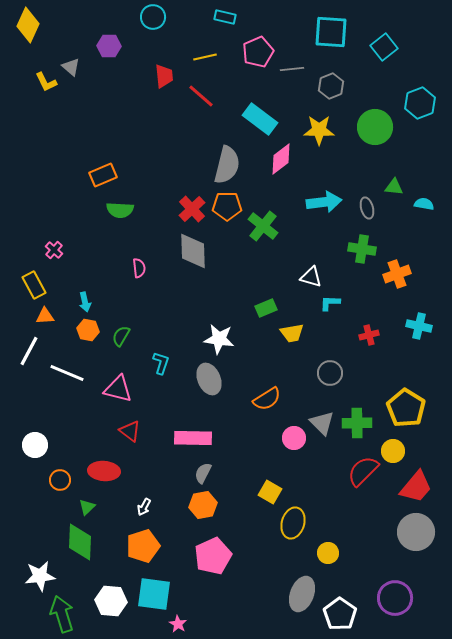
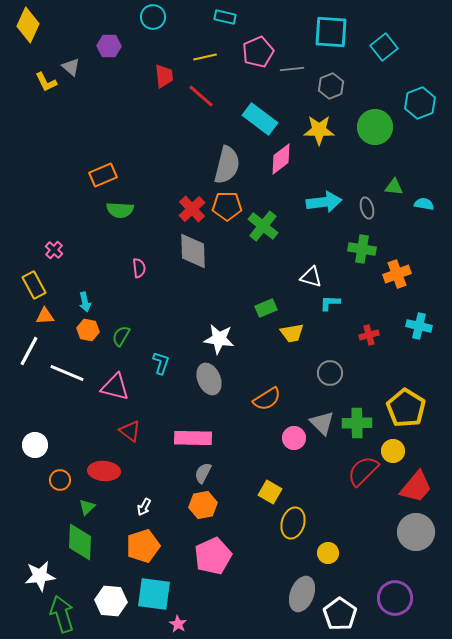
pink triangle at (118, 389): moved 3 px left, 2 px up
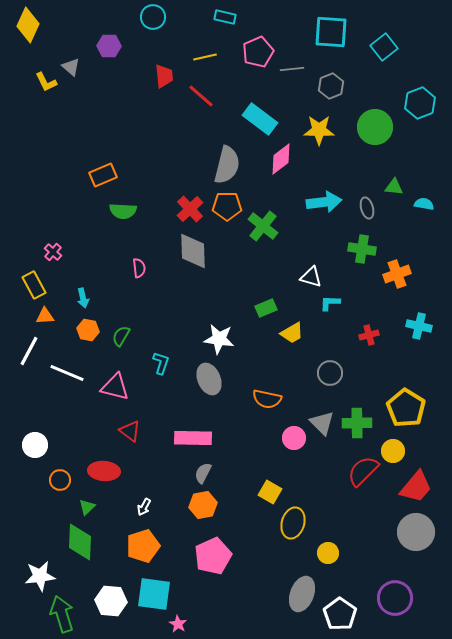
red cross at (192, 209): moved 2 px left
green semicircle at (120, 210): moved 3 px right, 1 px down
pink cross at (54, 250): moved 1 px left, 2 px down
cyan arrow at (85, 302): moved 2 px left, 4 px up
yellow trapezoid at (292, 333): rotated 20 degrees counterclockwise
orange semicircle at (267, 399): rotated 44 degrees clockwise
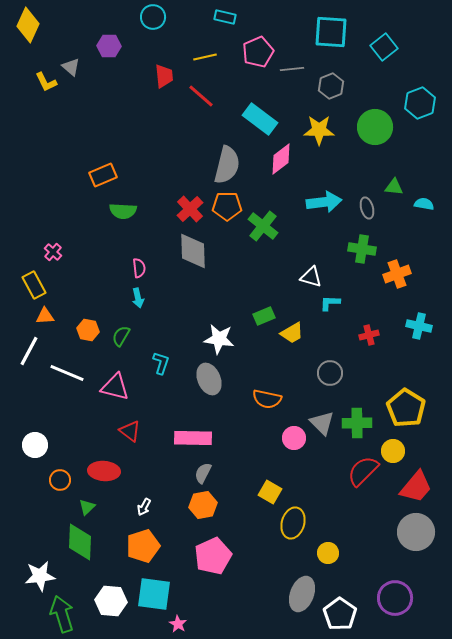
cyan arrow at (83, 298): moved 55 px right
green rectangle at (266, 308): moved 2 px left, 8 px down
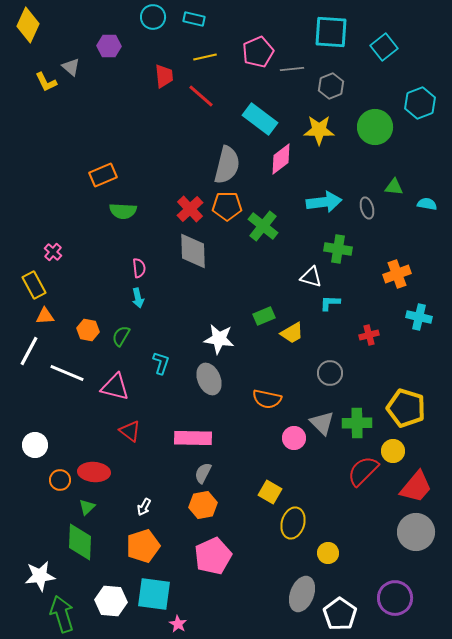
cyan rectangle at (225, 17): moved 31 px left, 2 px down
cyan semicircle at (424, 204): moved 3 px right
green cross at (362, 249): moved 24 px left
cyan cross at (419, 326): moved 9 px up
yellow pentagon at (406, 408): rotated 15 degrees counterclockwise
red ellipse at (104, 471): moved 10 px left, 1 px down
